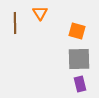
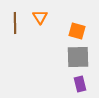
orange triangle: moved 4 px down
gray square: moved 1 px left, 2 px up
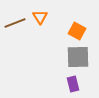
brown line: rotated 70 degrees clockwise
orange square: rotated 12 degrees clockwise
purple rectangle: moved 7 px left
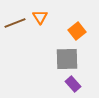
orange square: rotated 24 degrees clockwise
gray square: moved 11 px left, 2 px down
purple rectangle: rotated 28 degrees counterclockwise
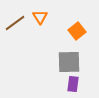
brown line: rotated 15 degrees counterclockwise
gray square: moved 2 px right, 3 px down
purple rectangle: rotated 49 degrees clockwise
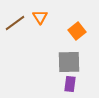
purple rectangle: moved 3 px left
